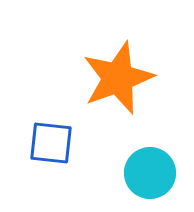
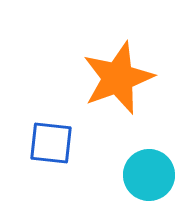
cyan circle: moved 1 px left, 2 px down
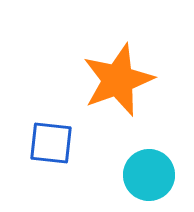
orange star: moved 2 px down
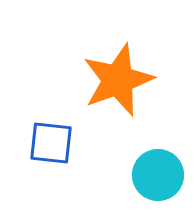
cyan circle: moved 9 px right
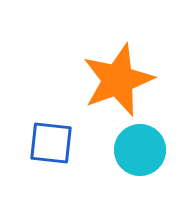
cyan circle: moved 18 px left, 25 px up
